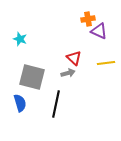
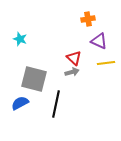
purple triangle: moved 10 px down
gray arrow: moved 4 px right, 1 px up
gray square: moved 2 px right, 2 px down
blue semicircle: rotated 102 degrees counterclockwise
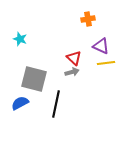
purple triangle: moved 2 px right, 5 px down
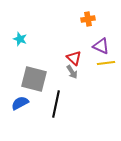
gray arrow: rotated 72 degrees clockwise
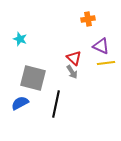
gray square: moved 1 px left, 1 px up
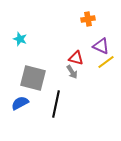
red triangle: moved 2 px right; rotated 28 degrees counterclockwise
yellow line: moved 1 px up; rotated 30 degrees counterclockwise
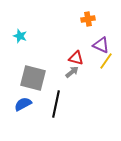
cyan star: moved 3 px up
purple triangle: moved 1 px up
yellow line: moved 1 px up; rotated 18 degrees counterclockwise
gray arrow: rotated 96 degrees counterclockwise
blue semicircle: moved 3 px right, 1 px down
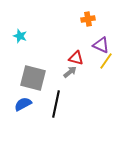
gray arrow: moved 2 px left
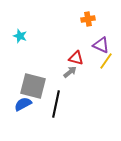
gray square: moved 8 px down
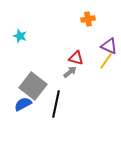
purple triangle: moved 8 px right, 1 px down
gray square: rotated 24 degrees clockwise
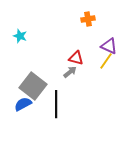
black line: rotated 12 degrees counterclockwise
